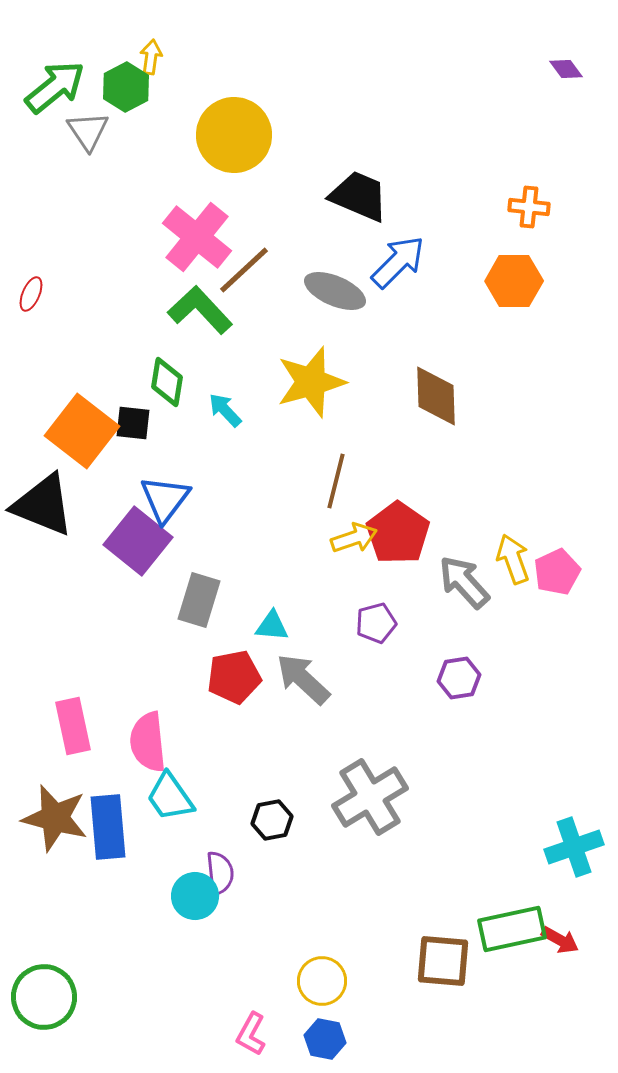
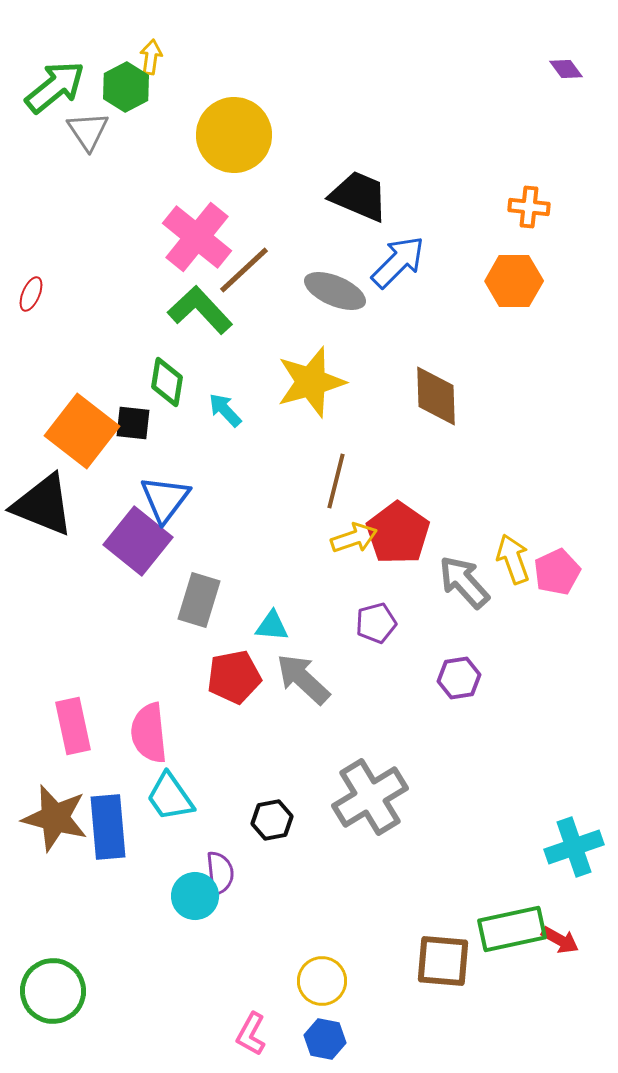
pink semicircle at (148, 742): moved 1 px right, 9 px up
green circle at (44, 997): moved 9 px right, 6 px up
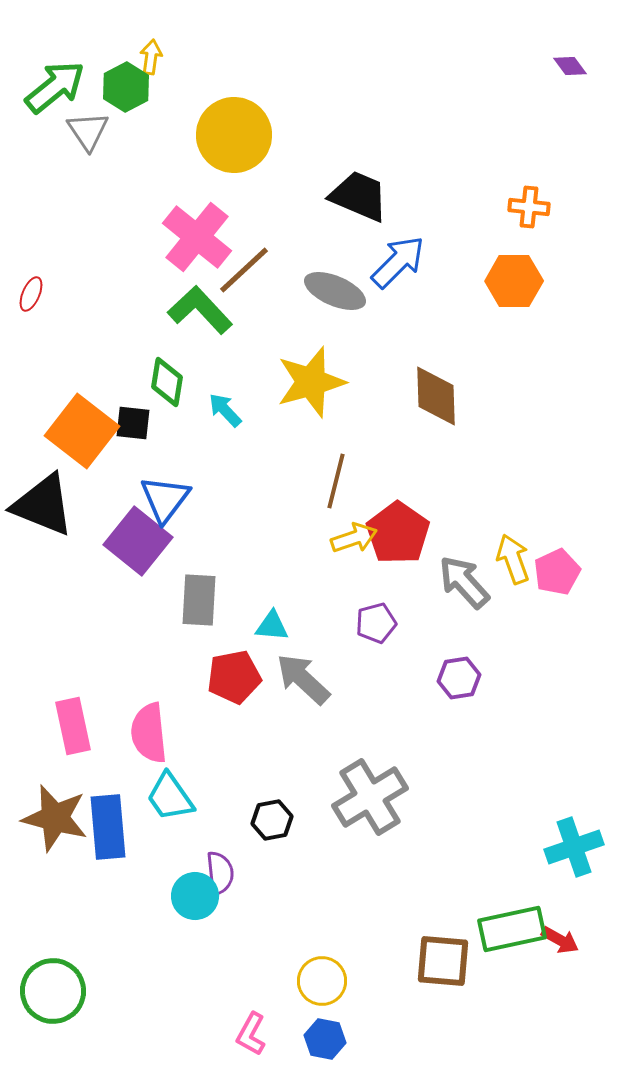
purple diamond at (566, 69): moved 4 px right, 3 px up
gray rectangle at (199, 600): rotated 14 degrees counterclockwise
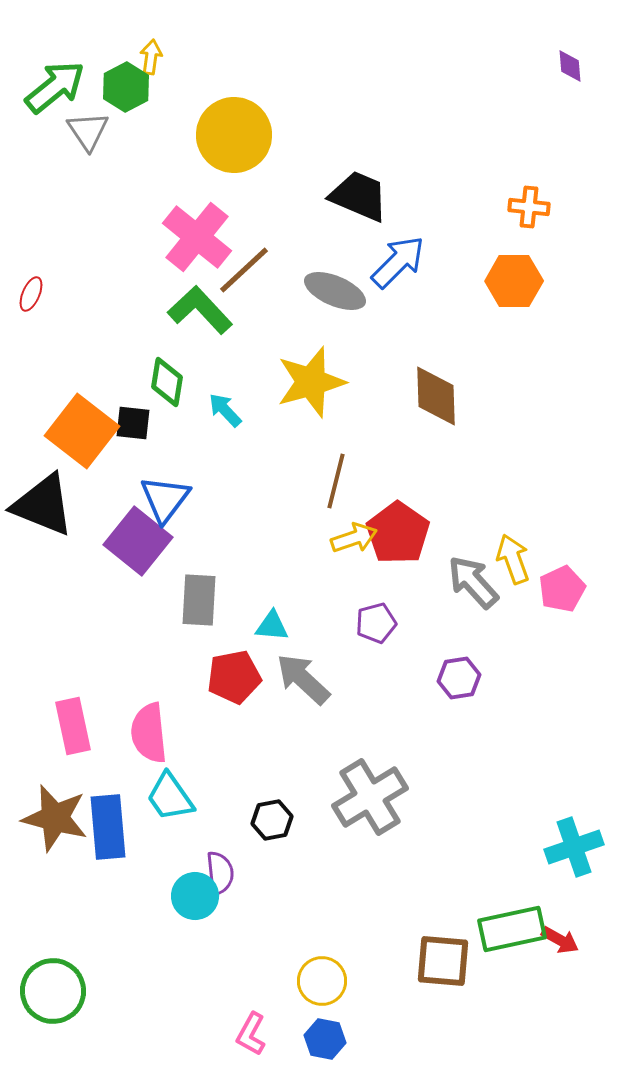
purple diamond at (570, 66): rotated 32 degrees clockwise
pink pentagon at (557, 572): moved 5 px right, 17 px down
gray arrow at (464, 582): moved 9 px right
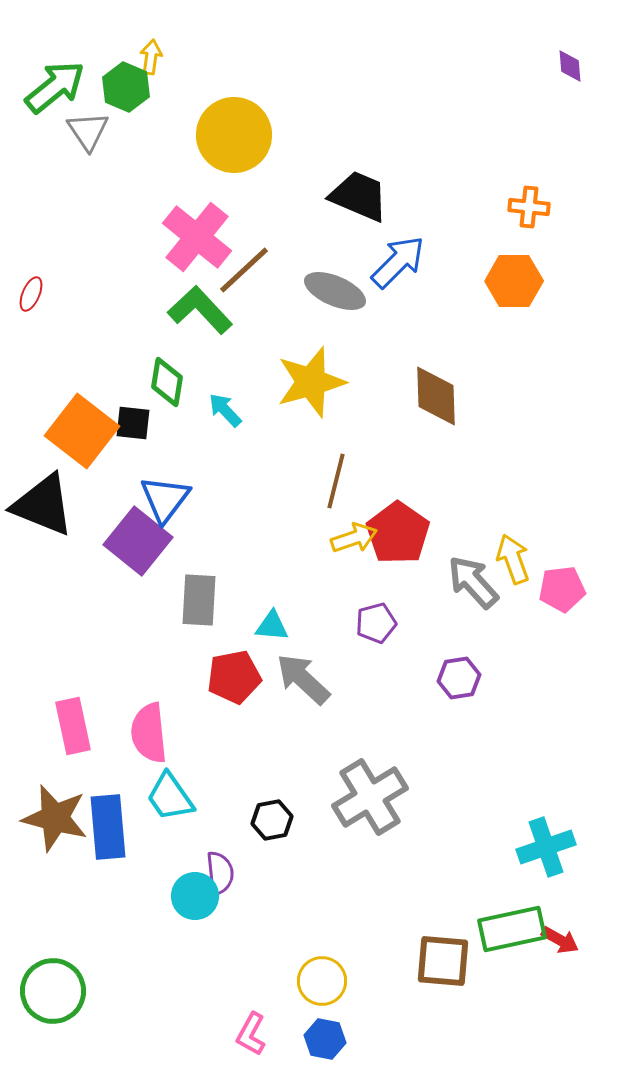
green hexagon at (126, 87): rotated 9 degrees counterclockwise
pink pentagon at (562, 589): rotated 18 degrees clockwise
cyan cross at (574, 847): moved 28 px left
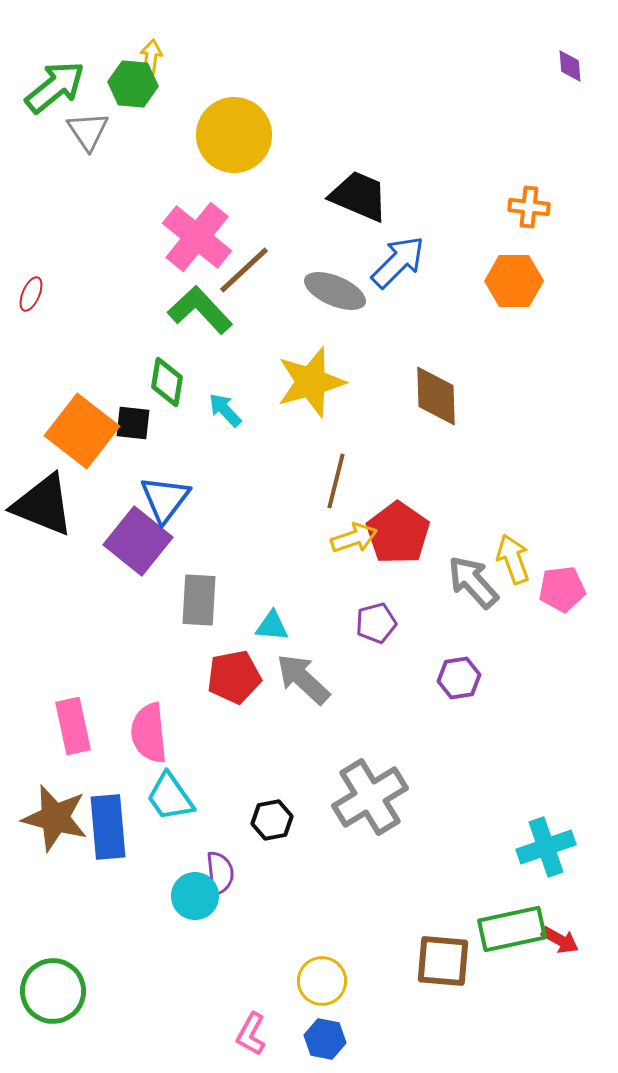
green hexagon at (126, 87): moved 7 px right, 3 px up; rotated 18 degrees counterclockwise
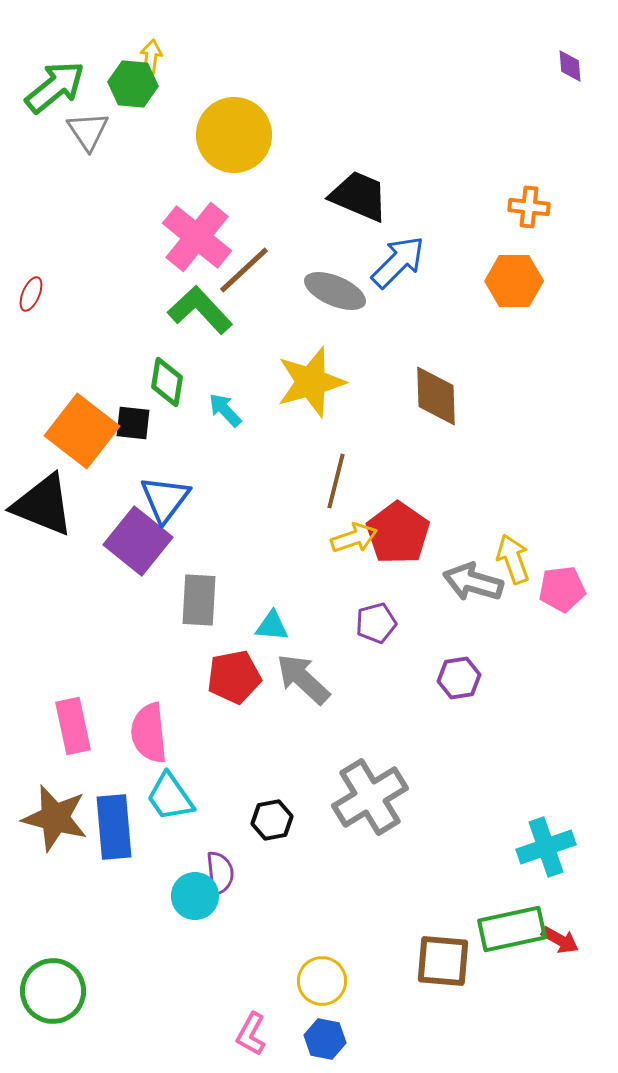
gray arrow at (473, 582): rotated 32 degrees counterclockwise
blue rectangle at (108, 827): moved 6 px right
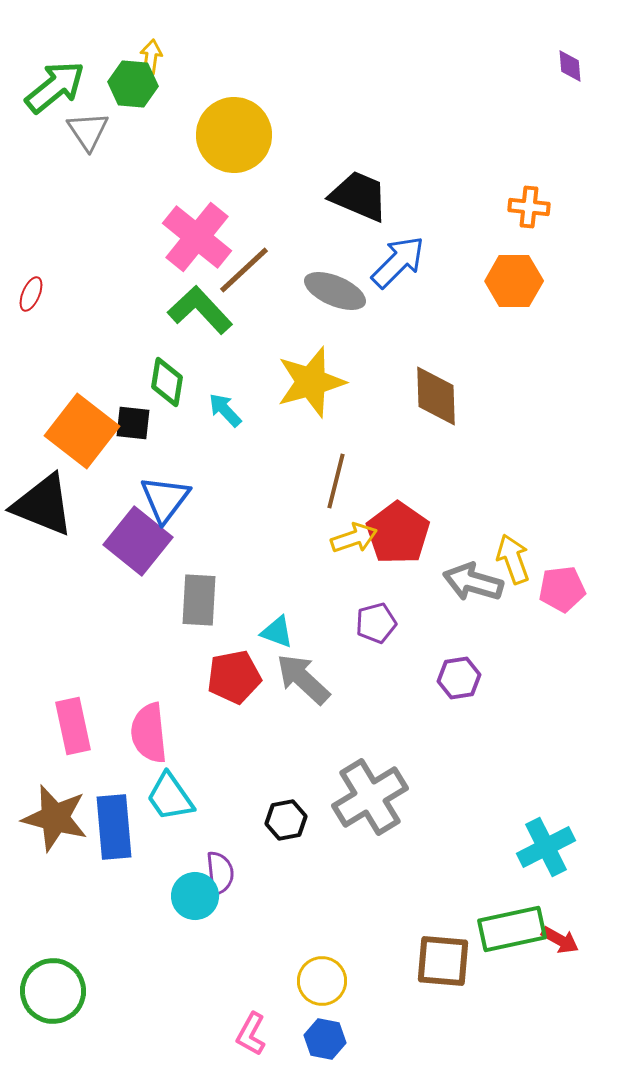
cyan triangle at (272, 626): moved 5 px right, 6 px down; rotated 15 degrees clockwise
black hexagon at (272, 820): moved 14 px right
cyan cross at (546, 847): rotated 8 degrees counterclockwise
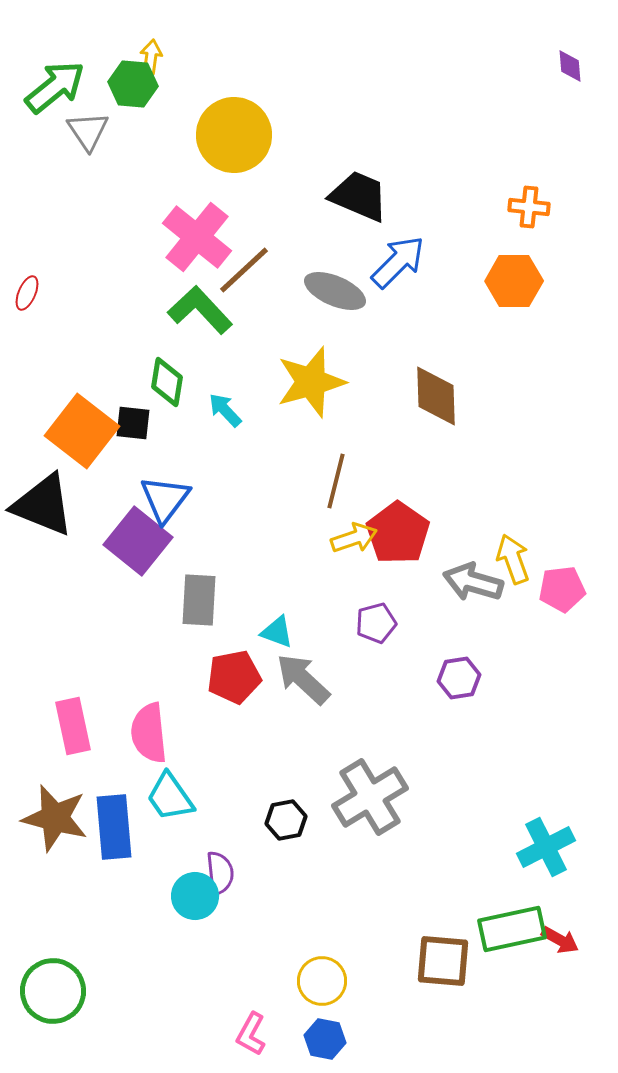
red ellipse at (31, 294): moved 4 px left, 1 px up
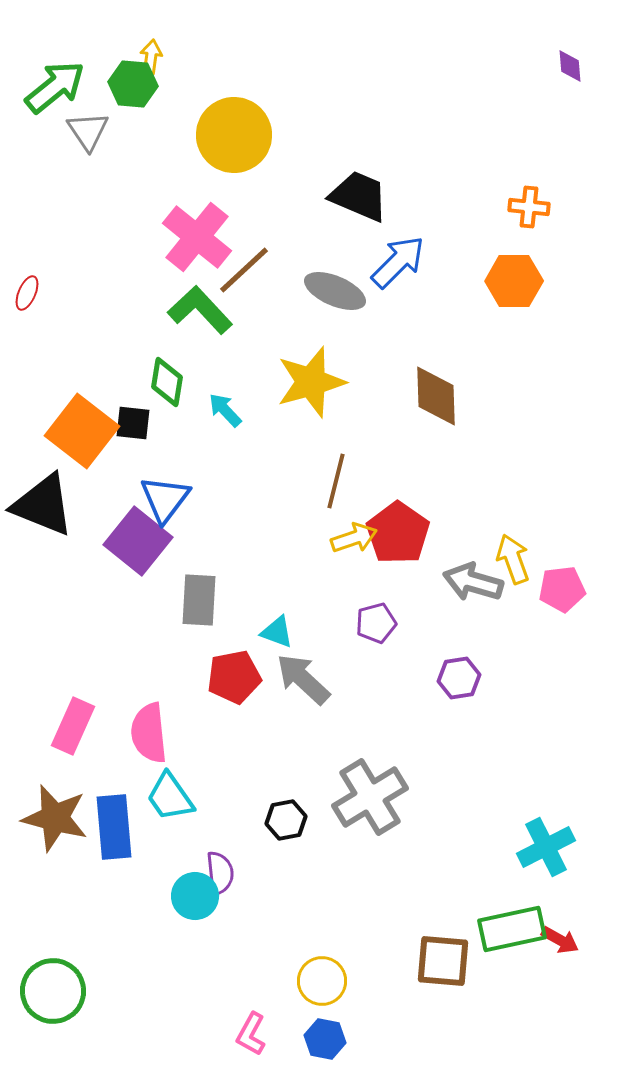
pink rectangle at (73, 726): rotated 36 degrees clockwise
